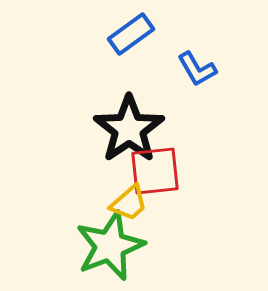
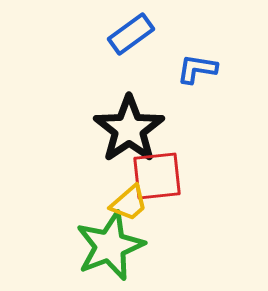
blue L-shape: rotated 129 degrees clockwise
red square: moved 2 px right, 5 px down
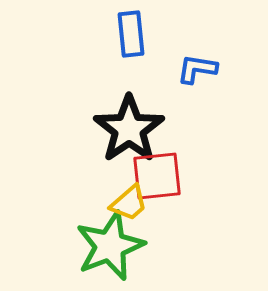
blue rectangle: rotated 60 degrees counterclockwise
